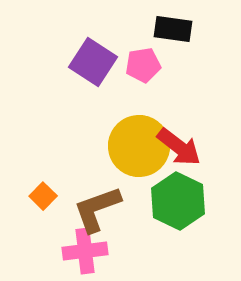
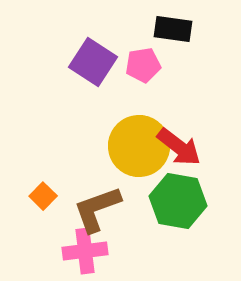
green hexagon: rotated 16 degrees counterclockwise
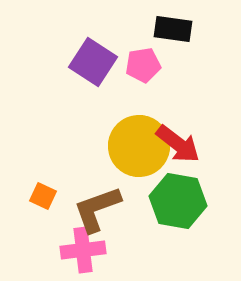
red arrow: moved 1 px left, 3 px up
orange square: rotated 20 degrees counterclockwise
pink cross: moved 2 px left, 1 px up
